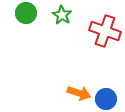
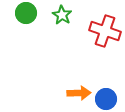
orange arrow: rotated 20 degrees counterclockwise
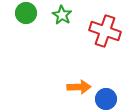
orange arrow: moved 6 px up
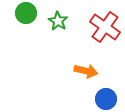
green star: moved 4 px left, 6 px down
red cross: moved 4 px up; rotated 16 degrees clockwise
orange arrow: moved 7 px right, 16 px up; rotated 15 degrees clockwise
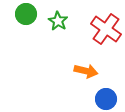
green circle: moved 1 px down
red cross: moved 1 px right, 2 px down
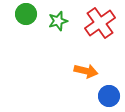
green star: rotated 24 degrees clockwise
red cross: moved 6 px left, 6 px up; rotated 20 degrees clockwise
blue circle: moved 3 px right, 3 px up
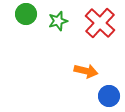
red cross: rotated 12 degrees counterclockwise
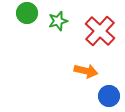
green circle: moved 1 px right, 1 px up
red cross: moved 8 px down
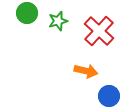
red cross: moved 1 px left
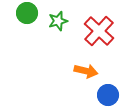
blue circle: moved 1 px left, 1 px up
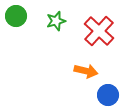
green circle: moved 11 px left, 3 px down
green star: moved 2 px left
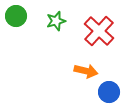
blue circle: moved 1 px right, 3 px up
